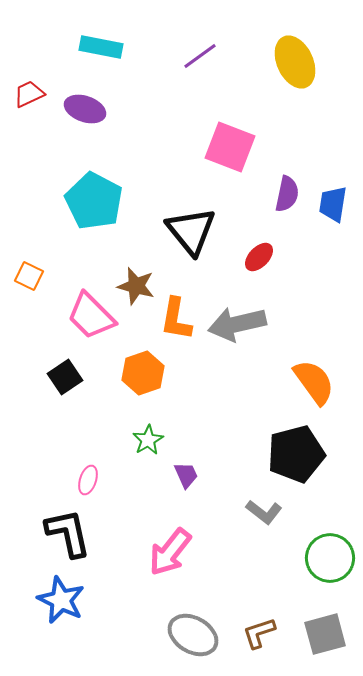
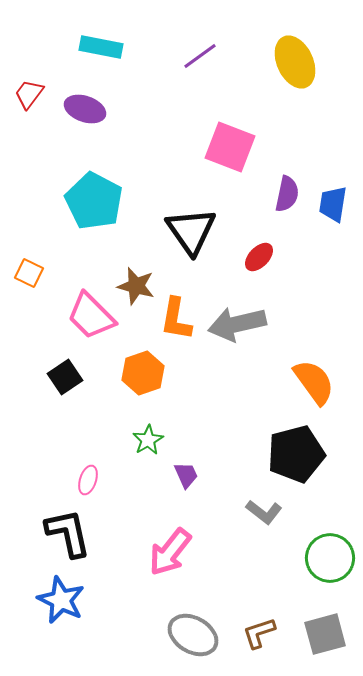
red trapezoid: rotated 28 degrees counterclockwise
black triangle: rotated 4 degrees clockwise
orange square: moved 3 px up
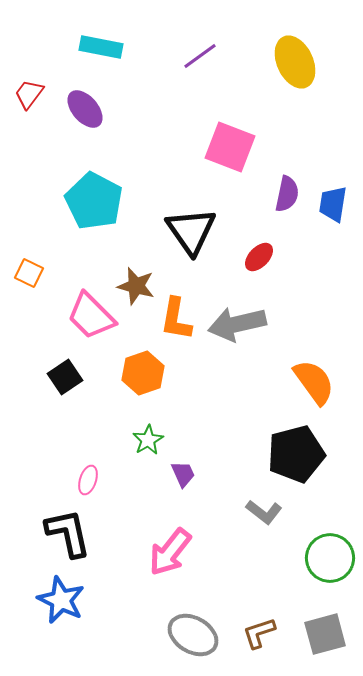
purple ellipse: rotated 30 degrees clockwise
purple trapezoid: moved 3 px left, 1 px up
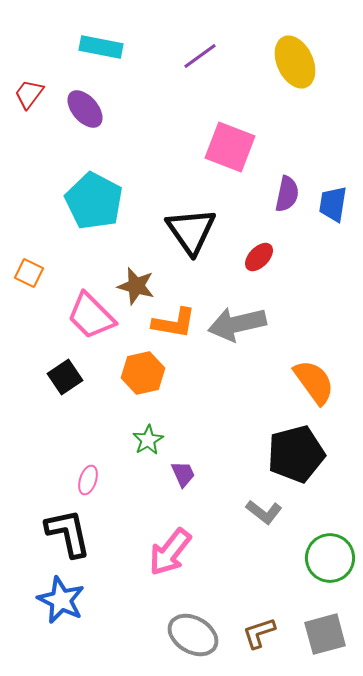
orange L-shape: moved 2 px left, 4 px down; rotated 90 degrees counterclockwise
orange hexagon: rotated 6 degrees clockwise
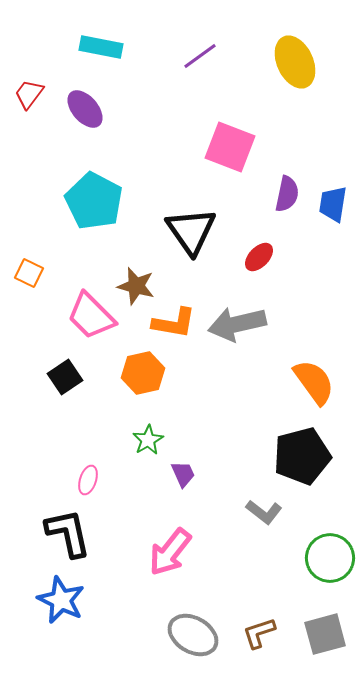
black pentagon: moved 6 px right, 2 px down
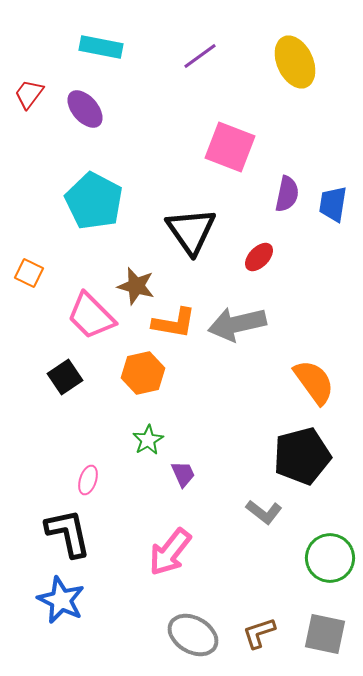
gray square: rotated 27 degrees clockwise
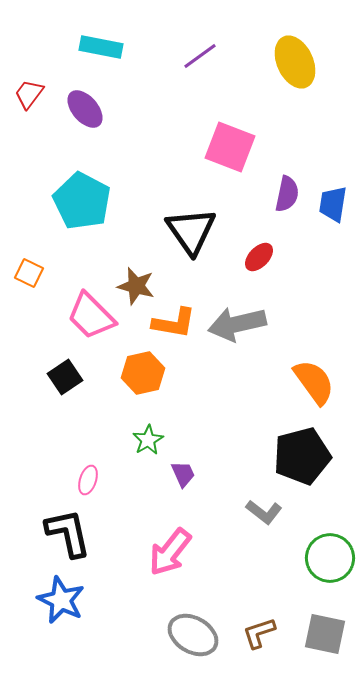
cyan pentagon: moved 12 px left
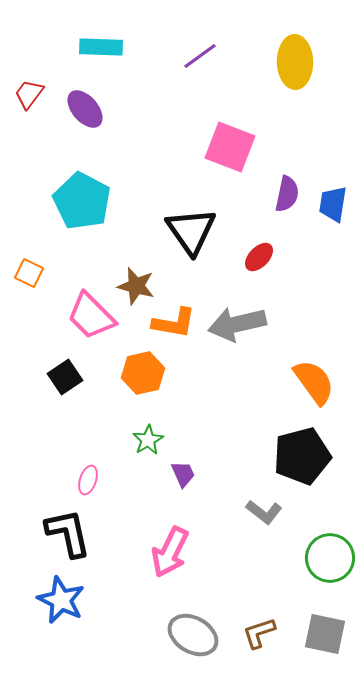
cyan rectangle: rotated 9 degrees counterclockwise
yellow ellipse: rotated 24 degrees clockwise
pink arrow: rotated 12 degrees counterclockwise
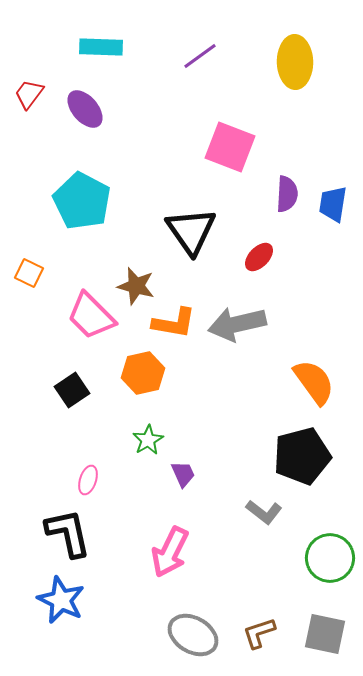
purple semicircle: rotated 9 degrees counterclockwise
black square: moved 7 px right, 13 px down
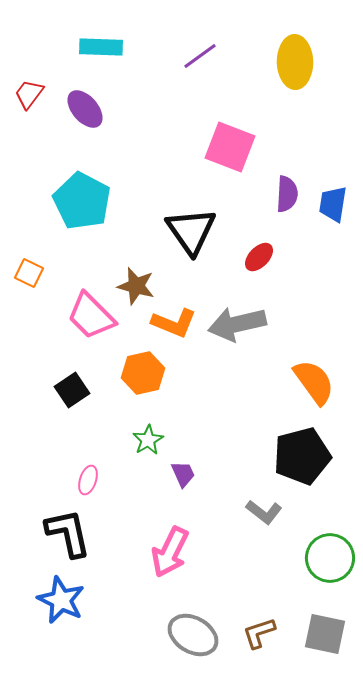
orange L-shape: rotated 12 degrees clockwise
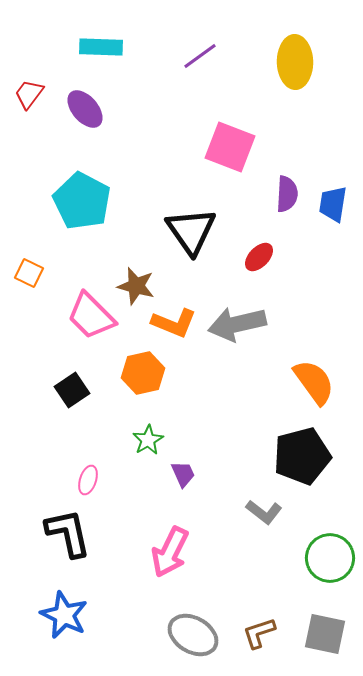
blue star: moved 3 px right, 15 px down
